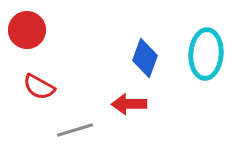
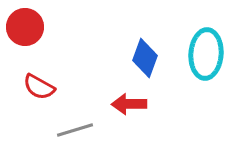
red circle: moved 2 px left, 3 px up
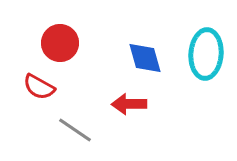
red circle: moved 35 px right, 16 px down
blue diamond: rotated 36 degrees counterclockwise
gray line: rotated 51 degrees clockwise
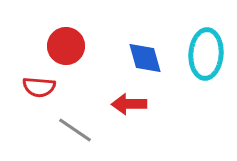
red circle: moved 6 px right, 3 px down
red semicircle: rotated 24 degrees counterclockwise
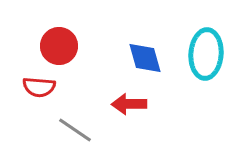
red circle: moved 7 px left
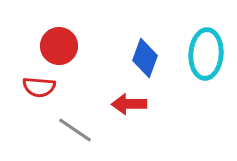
blue diamond: rotated 36 degrees clockwise
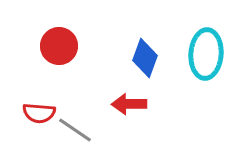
red semicircle: moved 26 px down
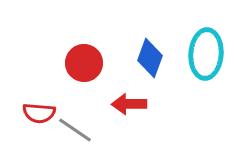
red circle: moved 25 px right, 17 px down
blue diamond: moved 5 px right
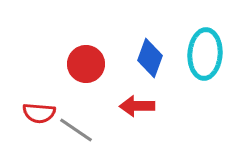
cyan ellipse: moved 1 px left
red circle: moved 2 px right, 1 px down
red arrow: moved 8 px right, 2 px down
gray line: moved 1 px right
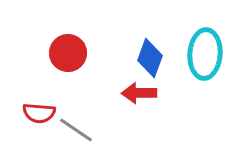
red circle: moved 18 px left, 11 px up
red arrow: moved 2 px right, 13 px up
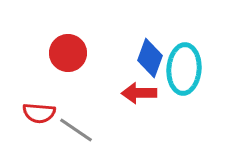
cyan ellipse: moved 21 px left, 15 px down
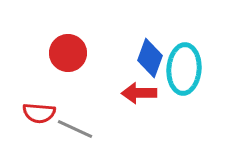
gray line: moved 1 px left, 1 px up; rotated 9 degrees counterclockwise
